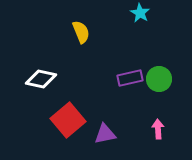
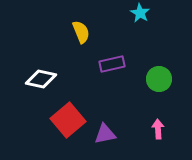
purple rectangle: moved 18 px left, 14 px up
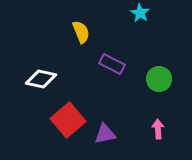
purple rectangle: rotated 40 degrees clockwise
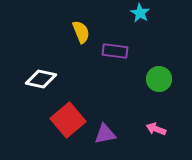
purple rectangle: moved 3 px right, 13 px up; rotated 20 degrees counterclockwise
pink arrow: moved 2 px left; rotated 66 degrees counterclockwise
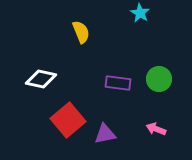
purple rectangle: moved 3 px right, 32 px down
